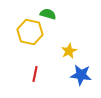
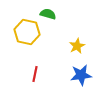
yellow hexagon: moved 3 px left
yellow star: moved 8 px right, 5 px up
blue star: rotated 15 degrees counterclockwise
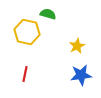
red line: moved 10 px left
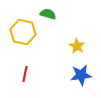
yellow hexagon: moved 4 px left
yellow star: rotated 14 degrees counterclockwise
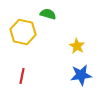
red line: moved 3 px left, 2 px down
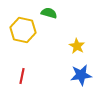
green semicircle: moved 1 px right, 1 px up
yellow hexagon: moved 2 px up
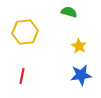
green semicircle: moved 20 px right, 1 px up
yellow hexagon: moved 2 px right, 2 px down; rotated 20 degrees counterclockwise
yellow star: moved 2 px right
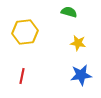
yellow star: moved 1 px left, 3 px up; rotated 21 degrees counterclockwise
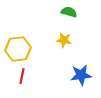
yellow hexagon: moved 7 px left, 17 px down
yellow star: moved 14 px left, 3 px up
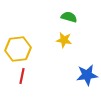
green semicircle: moved 5 px down
blue star: moved 6 px right
